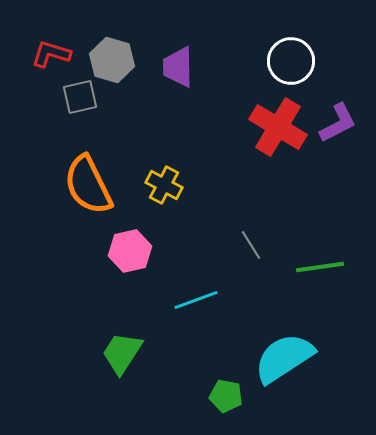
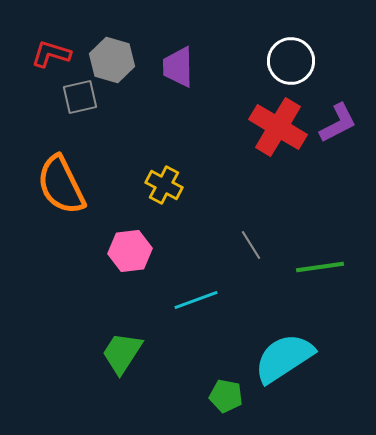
orange semicircle: moved 27 px left
pink hexagon: rotated 6 degrees clockwise
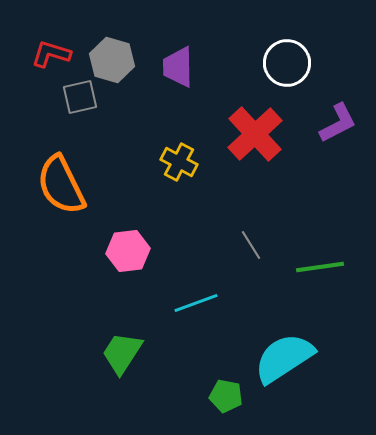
white circle: moved 4 px left, 2 px down
red cross: moved 23 px left, 7 px down; rotated 16 degrees clockwise
yellow cross: moved 15 px right, 23 px up
pink hexagon: moved 2 px left
cyan line: moved 3 px down
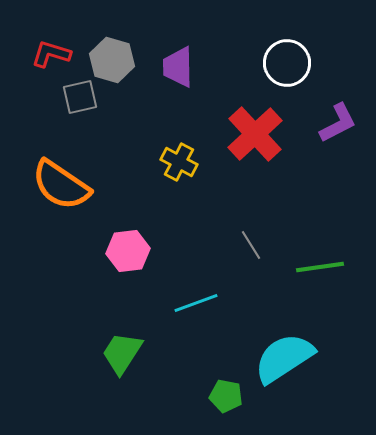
orange semicircle: rotated 30 degrees counterclockwise
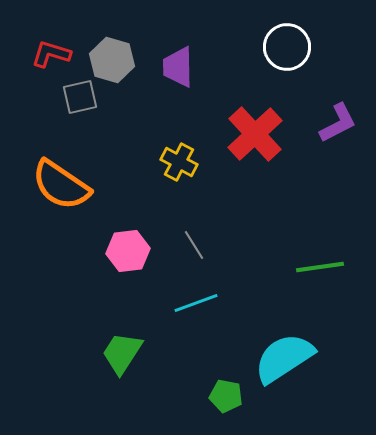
white circle: moved 16 px up
gray line: moved 57 px left
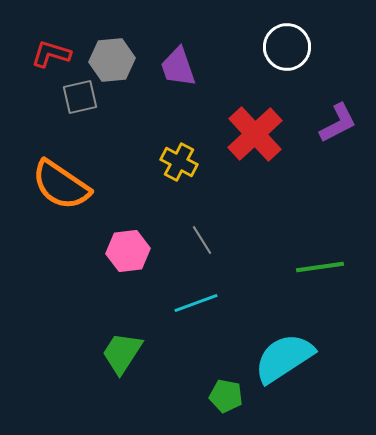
gray hexagon: rotated 21 degrees counterclockwise
purple trapezoid: rotated 18 degrees counterclockwise
gray line: moved 8 px right, 5 px up
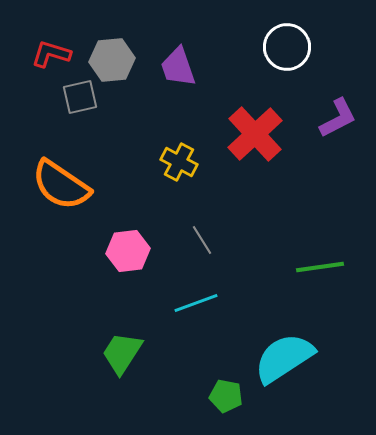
purple L-shape: moved 5 px up
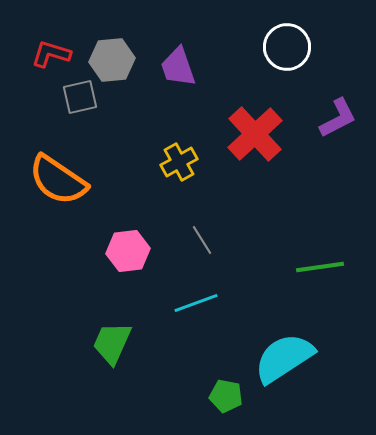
yellow cross: rotated 33 degrees clockwise
orange semicircle: moved 3 px left, 5 px up
green trapezoid: moved 10 px left, 10 px up; rotated 9 degrees counterclockwise
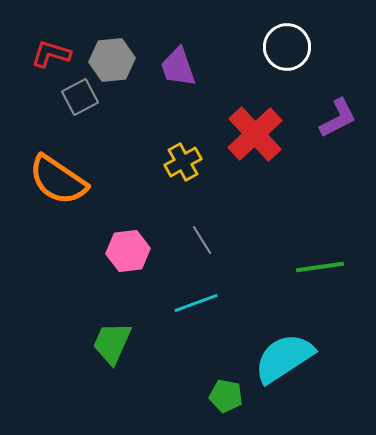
gray square: rotated 15 degrees counterclockwise
yellow cross: moved 4 px right
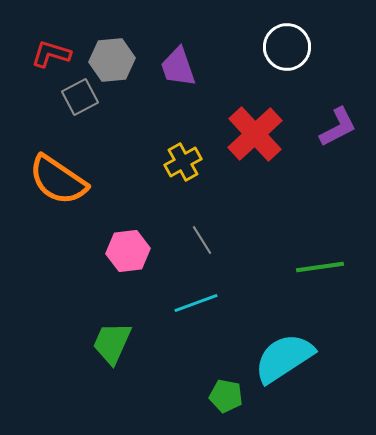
purple L-shape: moved 9 px down
